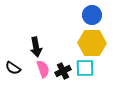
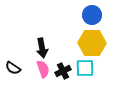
black arrow: moved 6 px right, 1 px down
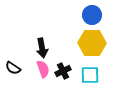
cyan square: moved 5 px right, 7 px down
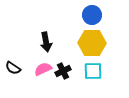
black arrow: moved 4 px right, 6 px up
pink semicircle: rotated 96 degrees counterclockwise
cyan square: moved 3 px right, 4 px up
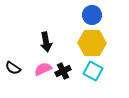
cyan square: rotated 30 degrees clockwise
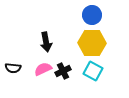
black semicircle: rotated 28 degrees counterclockwise
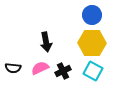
pink semicircle: moved 3 px left, 1 px up
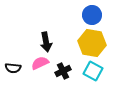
yellow hexagon: rotated 8 degrees clockwise
pink semicircle: moved 5 px up
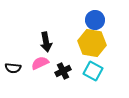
blue circle: moved 3 px right, 5 px down
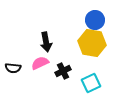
cyan square: moved 2 px left, 12 px down; rotated 36 degrees clockwise
